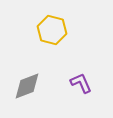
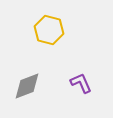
yellow hexagon: moved 3 px left
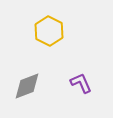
yellow hexagon: moved 1 px down; rotated 12 degrees clockwise
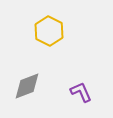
purple L-shape: moved 9 px down
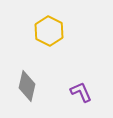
gray diamond: rotated 56 degrees counterclockwise
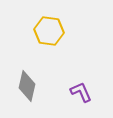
yellow hexagon: rotated 20 degrees counterclockwise
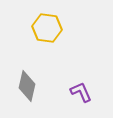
yellow hexagon: moved 2 px left, 3 px up
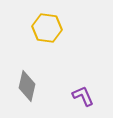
purple L-shape: moved 2 px right, 4 px down
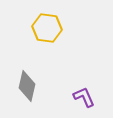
purple L-shape: moved 1 px right, 1 px down
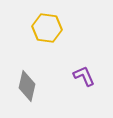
purple L-shape: moved 21 px up
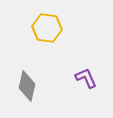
purple L-shape: moved 2 px right, 2 px down
